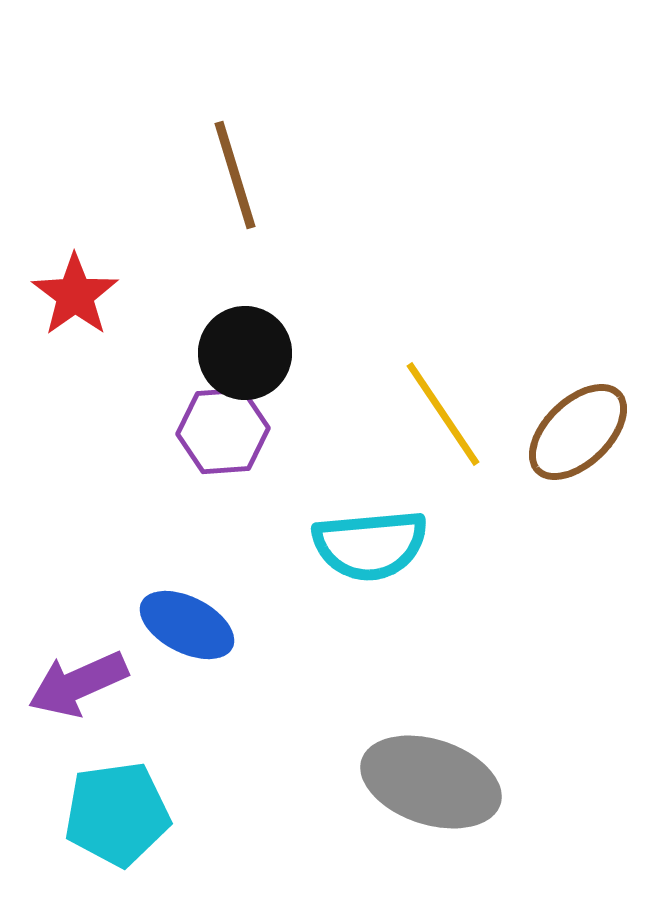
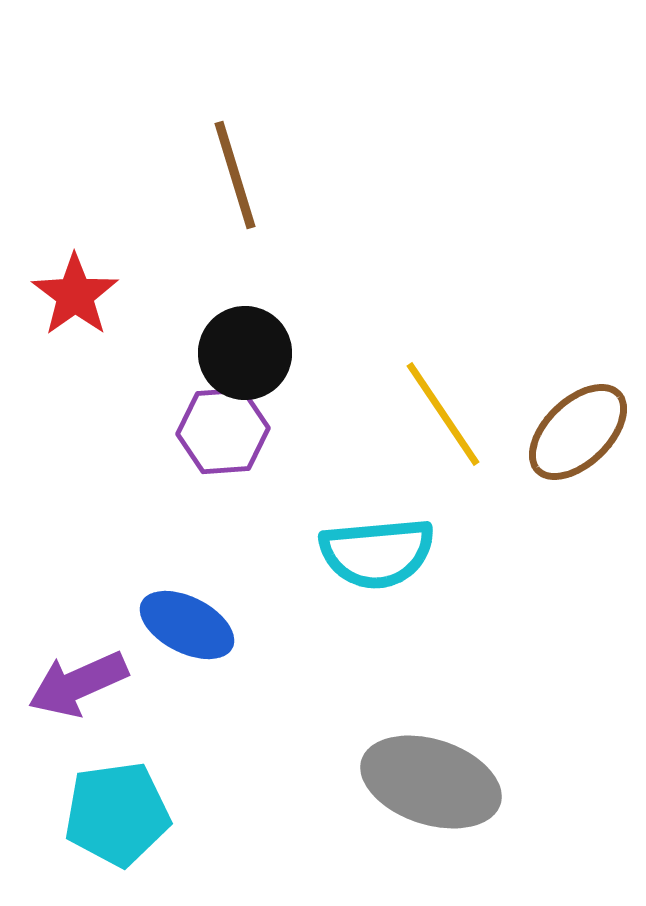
cyan semicircle: moved 7 px right, 8 px down
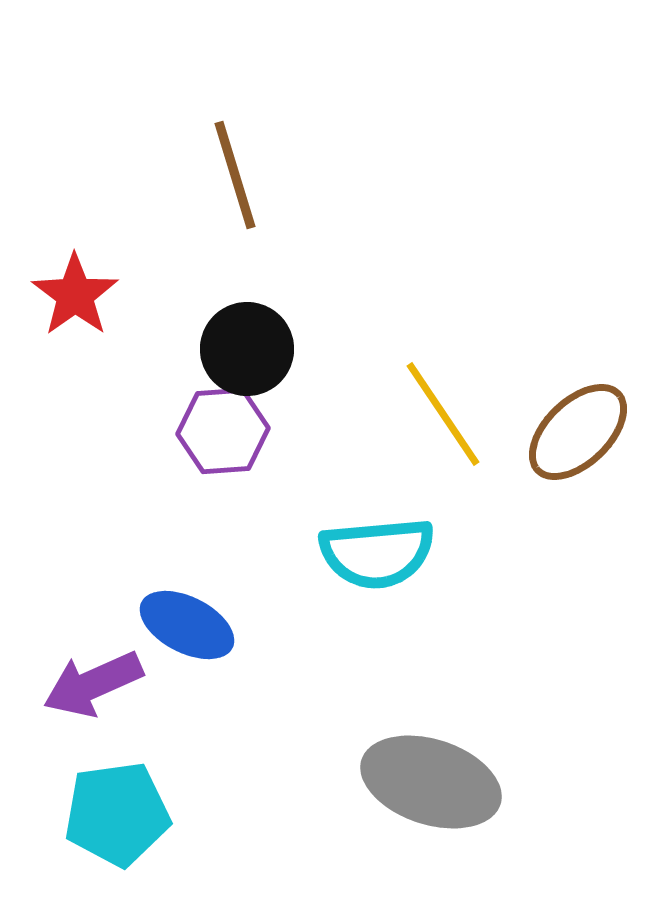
black circle: moved 2 px right, 4 px up
purple arrow: moved 15 px right
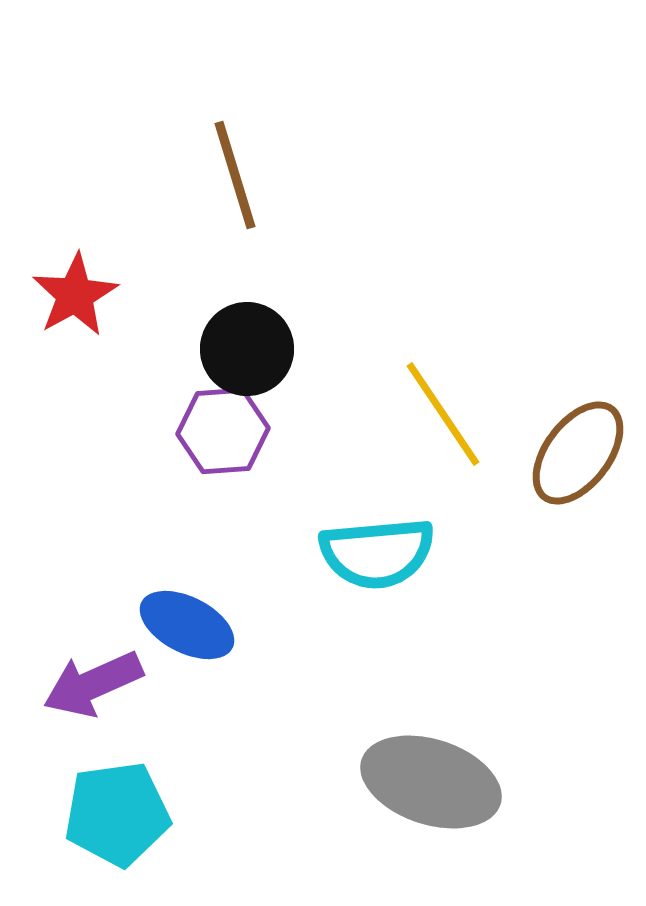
red star: rotated 6 degrees clockwise
brown ellipse: moved 21 px down; rotated 9 degrees counterclockwise
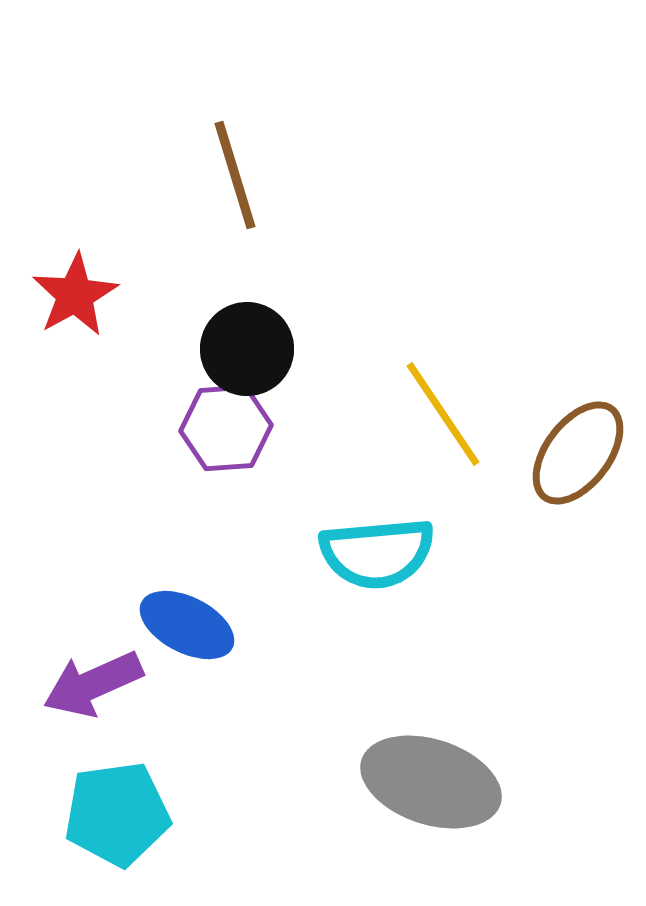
purple hexagon: moved 3 px right, 3 px up
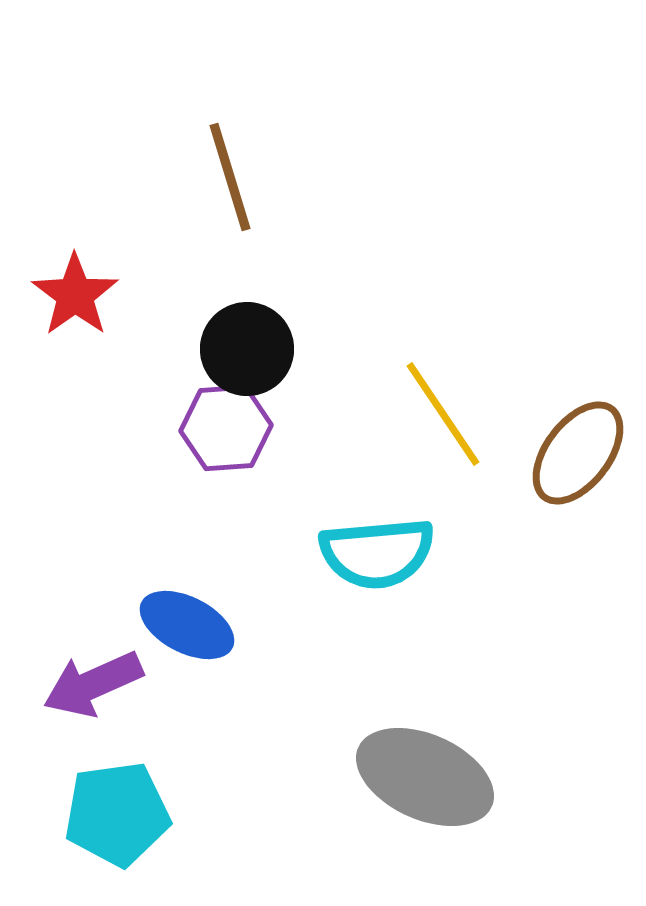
brown line: moved 5 px left, 2 px down
red star: rotated 6 degrees counterclockwise
gray ellipse: moved 6 px left, 5 px up; rotated 6 degrees clockwise
